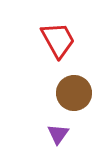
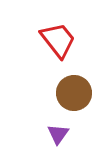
red trapezoid: rotated 9 degrees counterclockwise
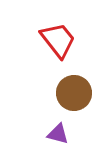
purple triangle: rotated 50 degrees counterclockwise
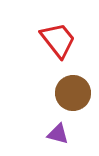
brown circle: moved 1 px left
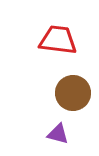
red trapezoid: rotated 45 degrees counterclockwise
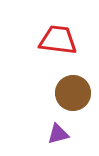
purple triangle: rotated 30 degrees counterclockwise
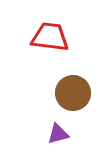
red trapezoid: moved 8 px left, 3 px up
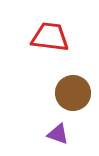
purple triangle: rotated 35 degrees clockwise
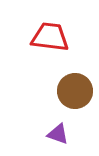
brown circle: moved 2 px right, 2 px up
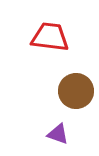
brown circle: moved 1 px right
